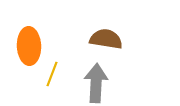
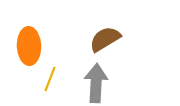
brown semicircle: moved 1 px left; rotated 40 degrees counterclockwise
yellow line: moved 2 px left, 5 px down
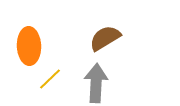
brown semicircle: moved 1 px up
yellow line: rotated 25 degrees clockwise
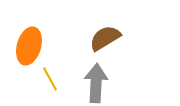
orange ellipse: rotated 18 degrees clockwise
yellow line: rotated 75 degrees counterclockwise
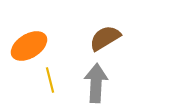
orange ellipse: rotated 42 degrees clockwise
yellow line: moved 1 px down; rotated 15 degrees clockwise
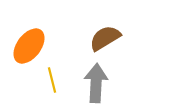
orange ellipse: rotated 21 degrees counterclockwise
yellow line: moved 2 px right
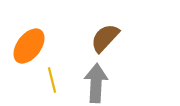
brown semicircle: rotated 16 degrees counterclockwise
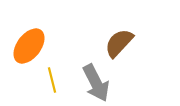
brown semicircle: moved 14 px right, 5 px down
gray arrow: rotated 150 degrees clockwise
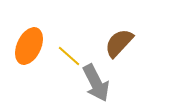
orange ellipse: rotated 12 degrees counterclockwise
yellow line: moved 17 px right, 24 px up; rotated 35 degrees counterclockwise
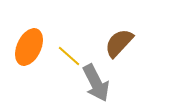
orange ellipse: moved 1 px down
